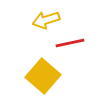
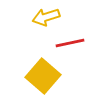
yellow arrow: moved 3 px up
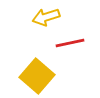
yellow square: moved 6 px left
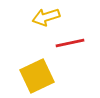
yellow square: rotated 24 degrees clockwise
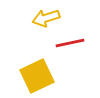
yellow arrow: moved 1 px down
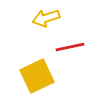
red line: moved 4 px down
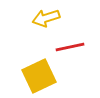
yellow square: moved 2 px right
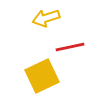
yellow square: moved 3 px right
